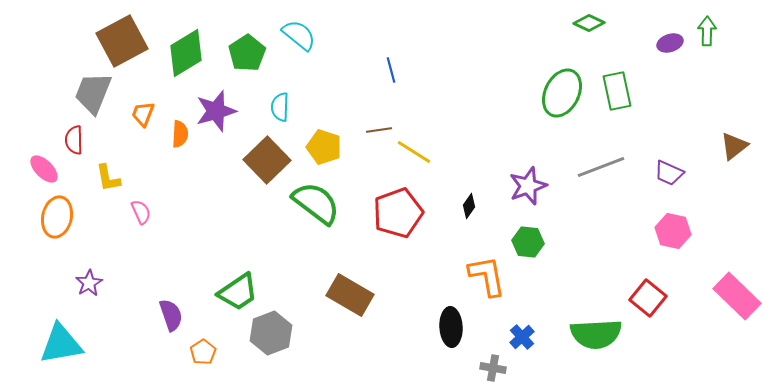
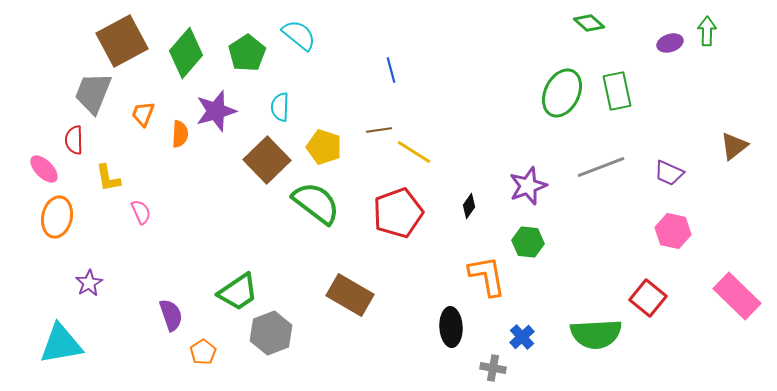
green diamond at (589, 23): rotated 16 degrees clockwise
green diamond at (186, 53): rotated 18 degrees counterclockwise
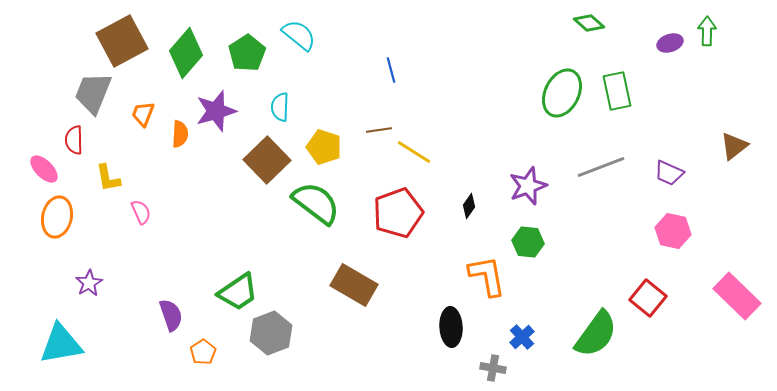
brown rectangle at (350, 295): moved 4 px right, 10 px up
green semicircle at (596, 334): rotated 51 degrees counterclockwise
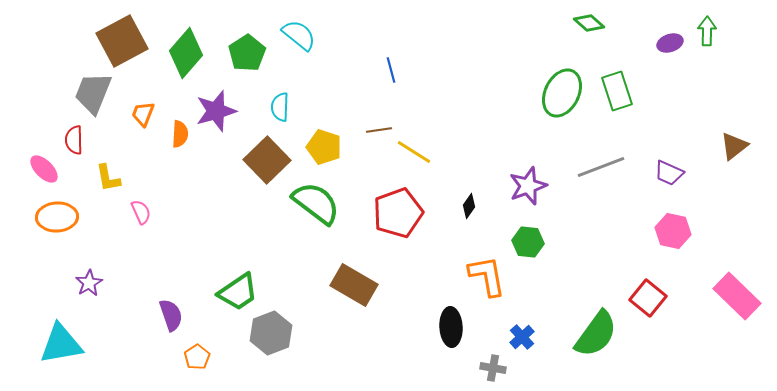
green rectangle at (617, 91): rotated 6 degrees counterclockwise
orange ellipse at (57, 217): rotated 75 degrees clockwise
orange pentagon at (203, 352): moved 6 px left, 5 px down
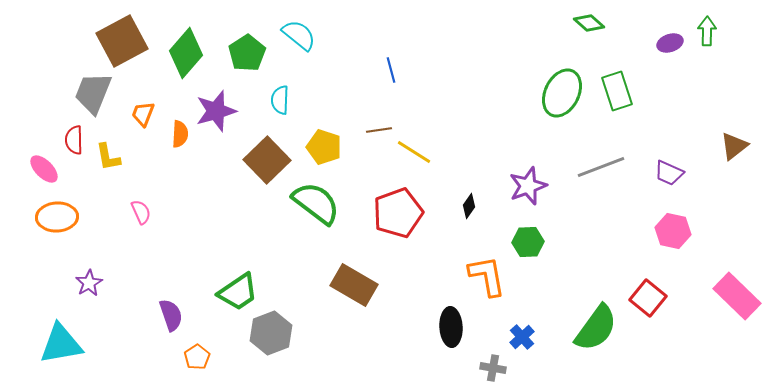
cyan semicircle at (280, 107): moved 7 px up
yellow L-shape at (108, 178): moved 21 px up
green hexagon at (528, 242): rotated 8 degrees counterclockwise
green semicircle at (596, 334): moved 6 px up
